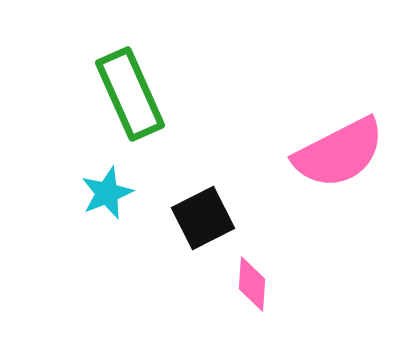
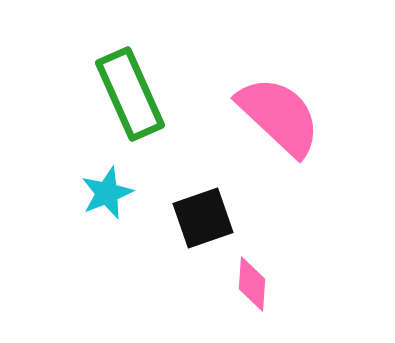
pink semicircle: moved 60 px left, 37 px up; rotated 110 degrees counterclockwise
black square: rotated 8 degrees clockwise
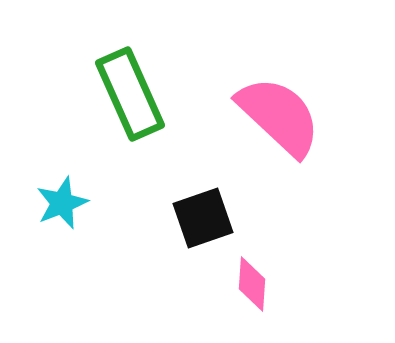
cyan star: moved 45 px left, 10 px down
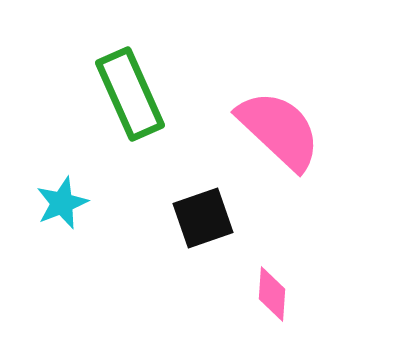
pink semicircle: moved 14 px down
pink diamond: moved 20 px right, 10 px down
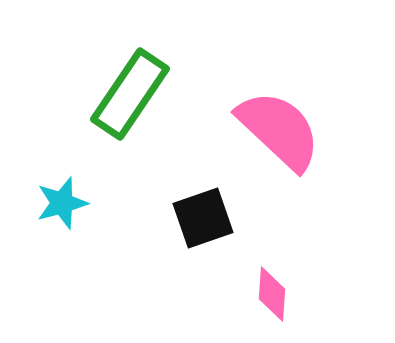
green rectangle: rotated 58 degrees clockwise
cyan star: rotated 6 degrees clockwise
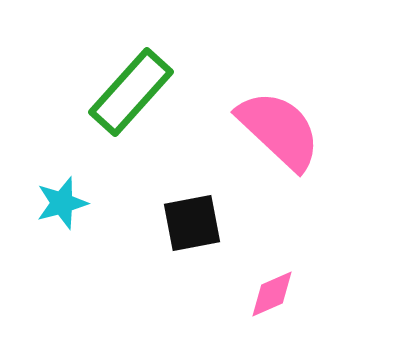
green rectangle: moved 1 px right, 2 px up; rotated 8 degrees clockwise
black square: moved 11 px left, 5 px down; rotated 8 degrees clockwise
pink diamond: rotated 62 degrees clockwise
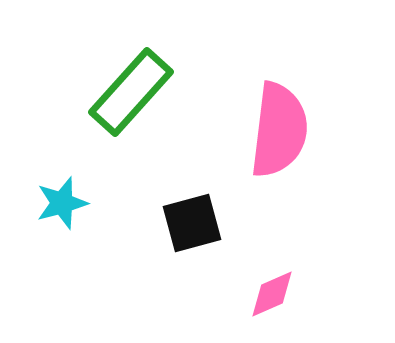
pink semicircle: rotated 54 degrees clockwise
black square: rotated 4 degrees counterclockwise
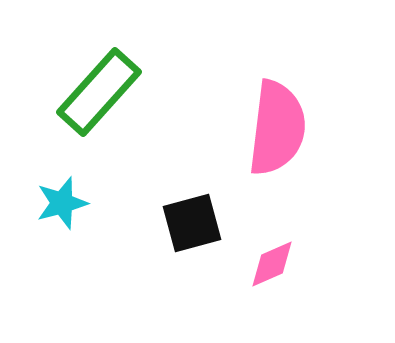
green rectangle: moved 32 px left
pink semicircle: moved 2 px left, 2 px up
pink diamond: moved 30 px up
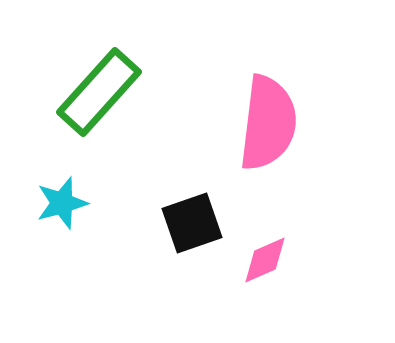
pink semicircle: moved 9 px left, 5 px up
black square: rotated 4 degrees counterclockwise
pink diamond: moved 7 px left, 4 px up
